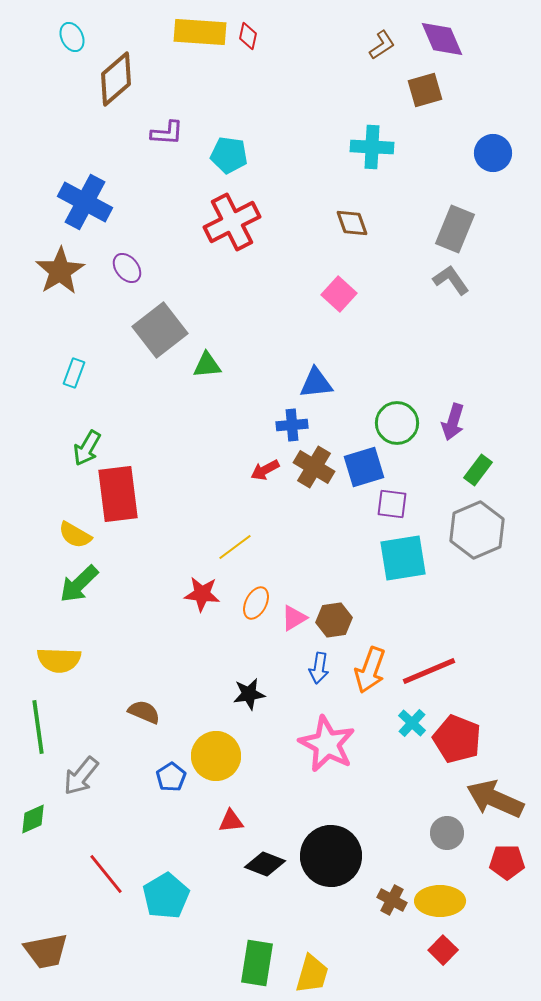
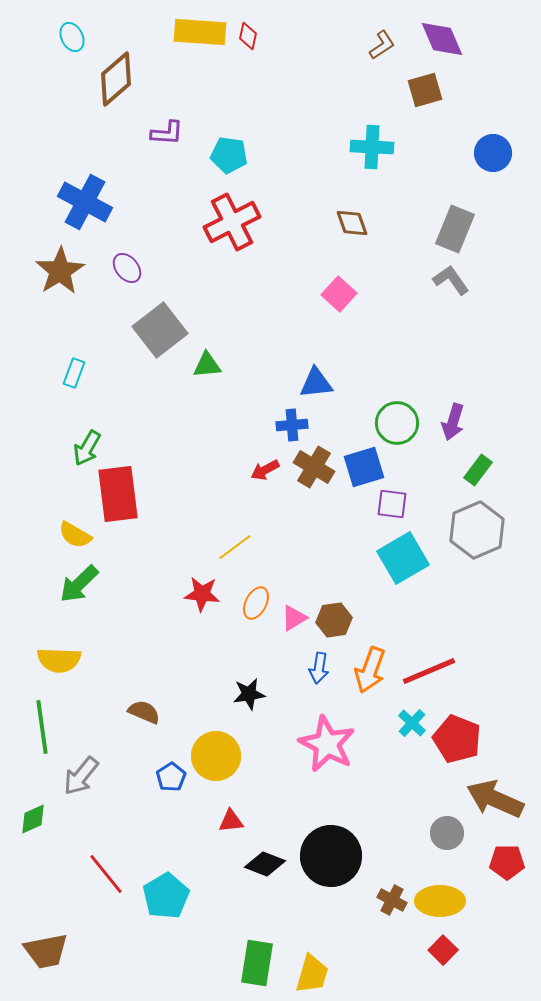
cyan square at (403, 558): rotated 21 degrees counterclockwise
green line at (38, 727): moved 4 px right
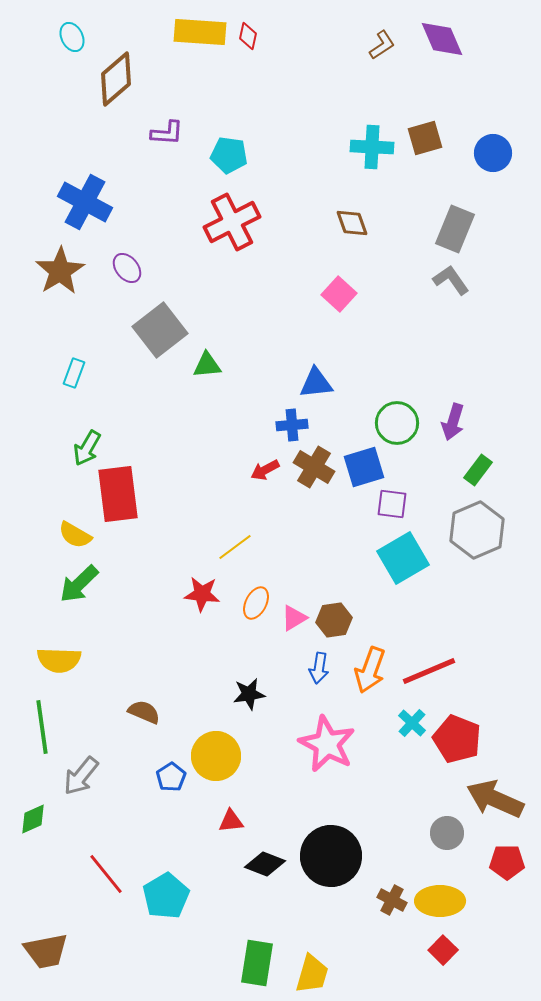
brown square at (425, 90): moved 48 px down
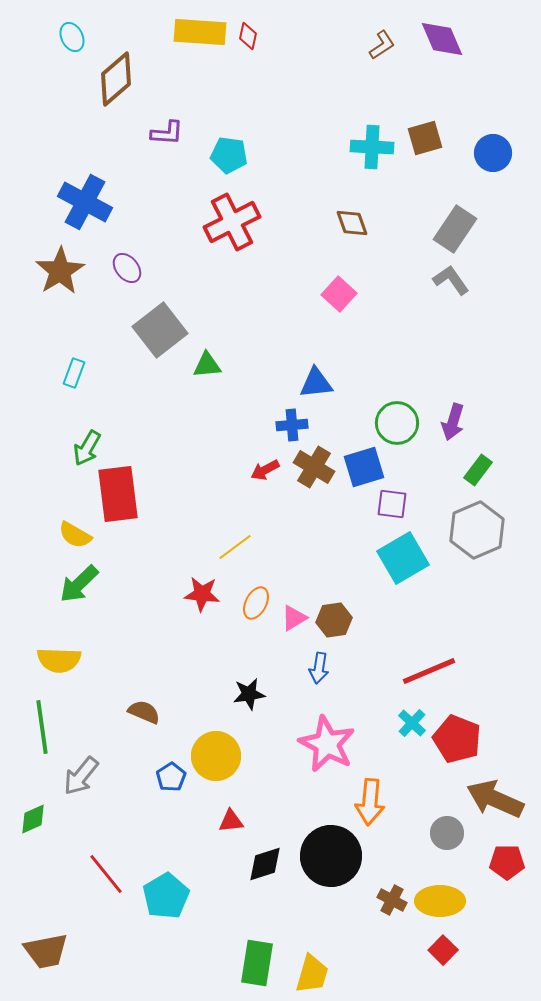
gray rectangle at (455, 229): rotated 12 degrees clockwise
orange arrow at (370, 670): moved 132 px down; rotated 15 degrees counterclockwise
black diamond at (265, 864): rotated 39 degrees counterclockwise
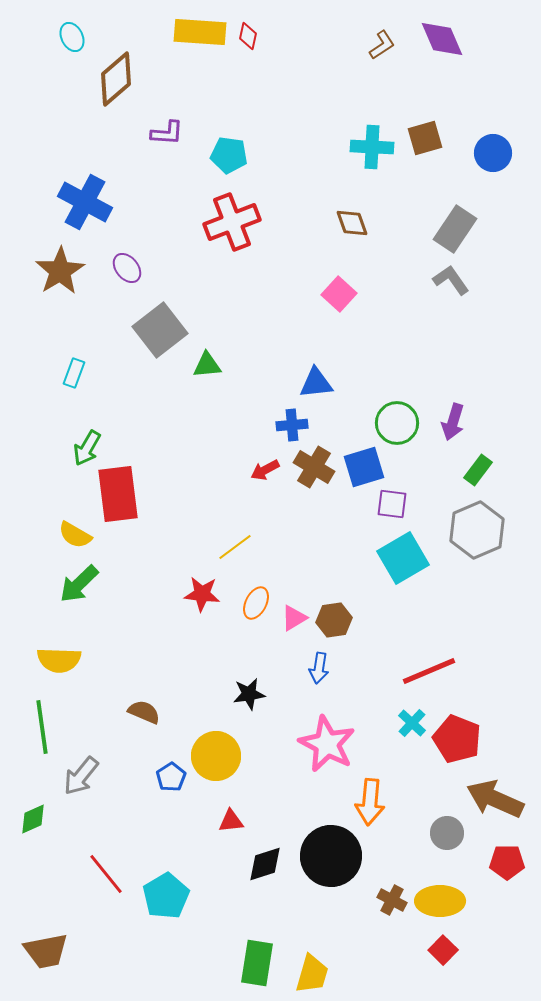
red cross at (232, 222): rotated 6 degrees clockwise
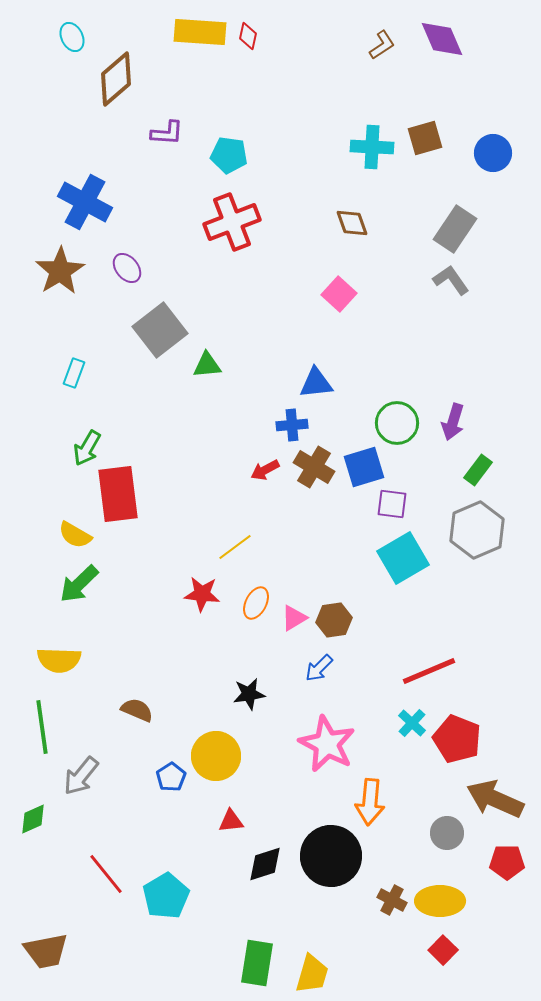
blue arrow at (319, 668): rotated 36 degrees clockwise
brown semicircle at (144, 712): moved 7 px left, 2 px up
